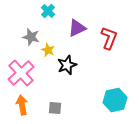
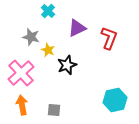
gray square: moved 1 px left, 2 px down
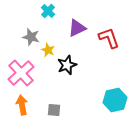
red L-shape: rotated 40 degrees counterclockwise
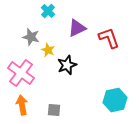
pink cross: rotated 12 degrees counterclockwise
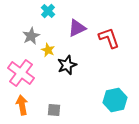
gray star: moved 1 px up; rotated 30 degrees clockwise
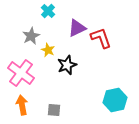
red L-shape: moved 8 px left
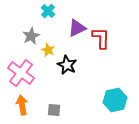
red L-shape: rotated 20 degrees clockwise
black star: rotated 24 degrees counterclockwise
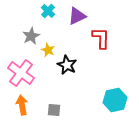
purple triangle: moved 12 px up
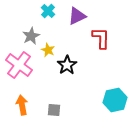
black star: rotated 12 degrees clockwise
pink cross: moved 2 px left, 8 px up
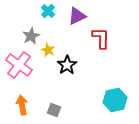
gray square: rotated 16 degrees clockwise
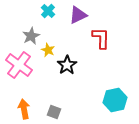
purple triangle: moved 1 px right, 1 px up
orange arrow: moved 2 px right, 4 px down
gray square: moved 2 px down
